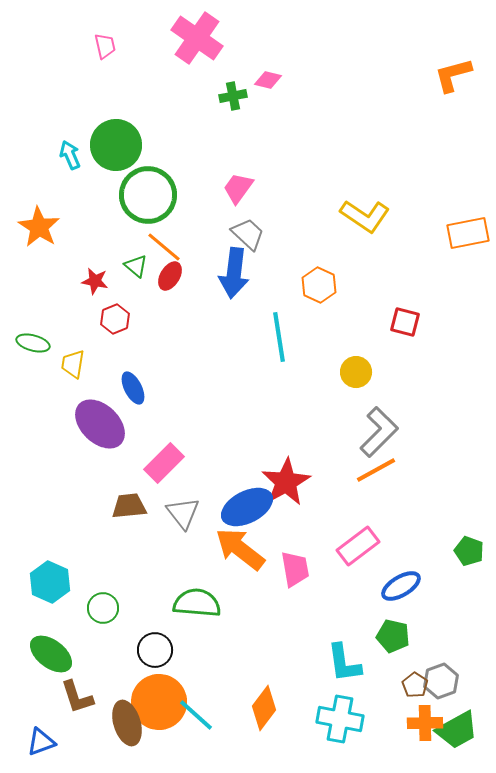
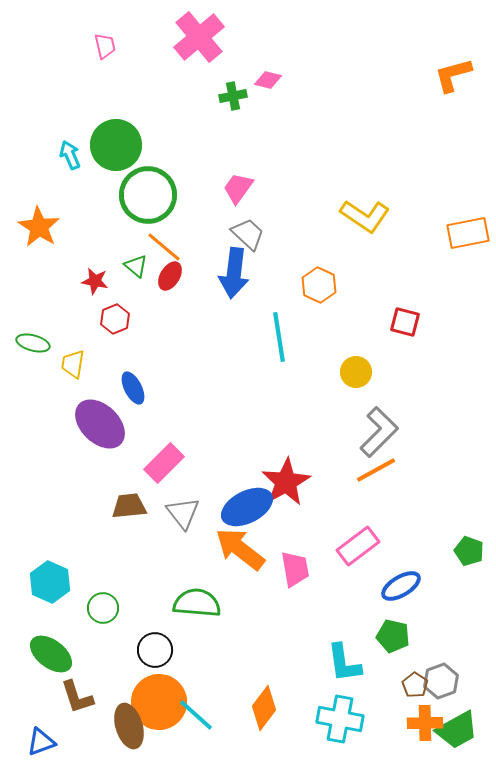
pink cross at (197, 38): moved 2 px right, 1 px up; rotated 15 degrees clockwise
brown ellipse at (127, 723): moved 2 px right, 3 px down
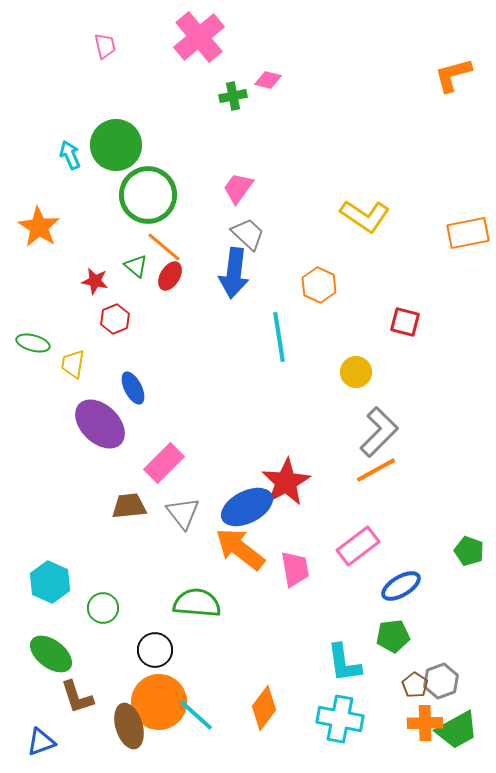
green pentagon at (393, 636): rotated 20 degrees counterclockwise
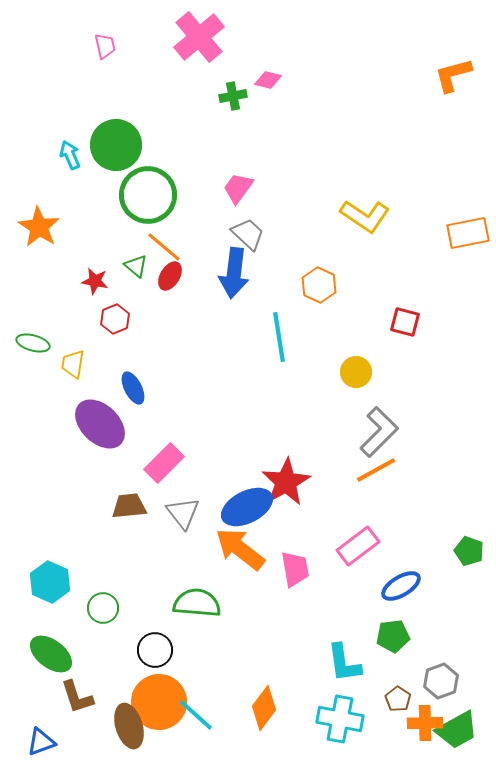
brown pentagon at (415, 685): moved 17 px left, 14 px down
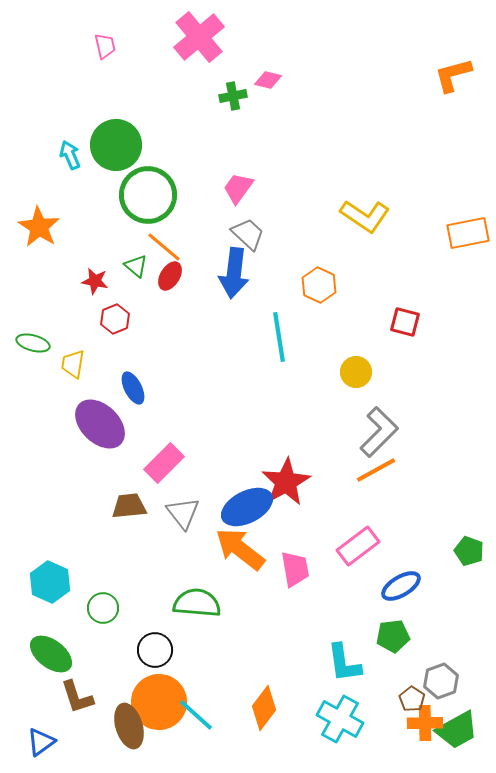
brown pentagon at (398, 699): moved 14 px right
cyan cross at (340, 719): rotated 18 degrees clockwise
blue triangle at (41, 742): rotated 16 degrees counterclockwise
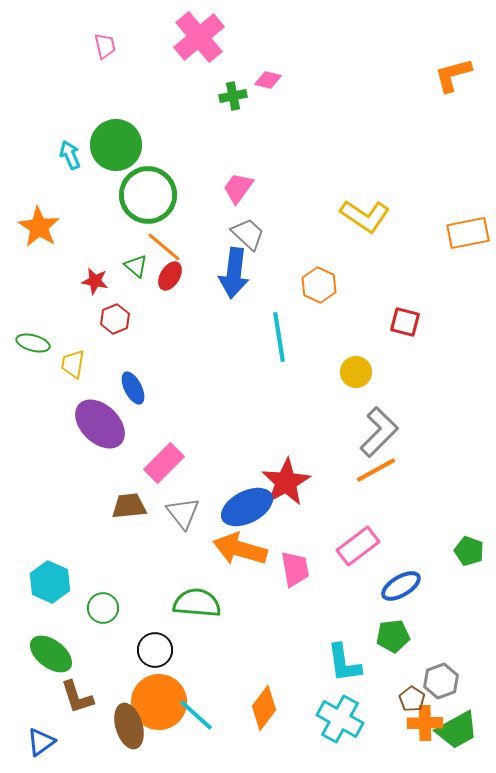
orange arrow at (240, 549): rotated 22 degrees counterclockwise
